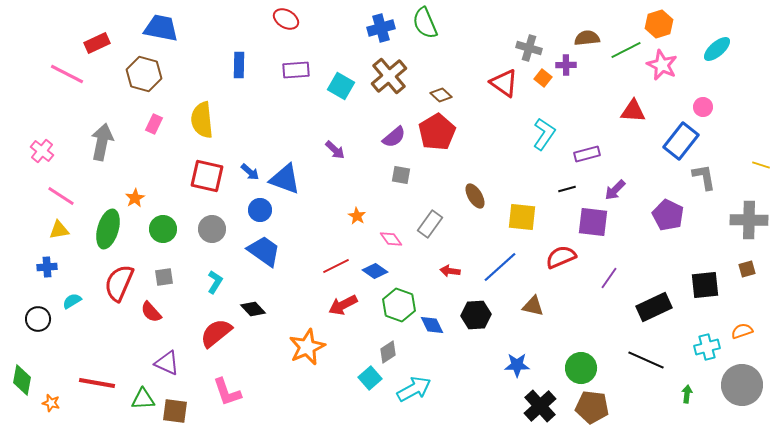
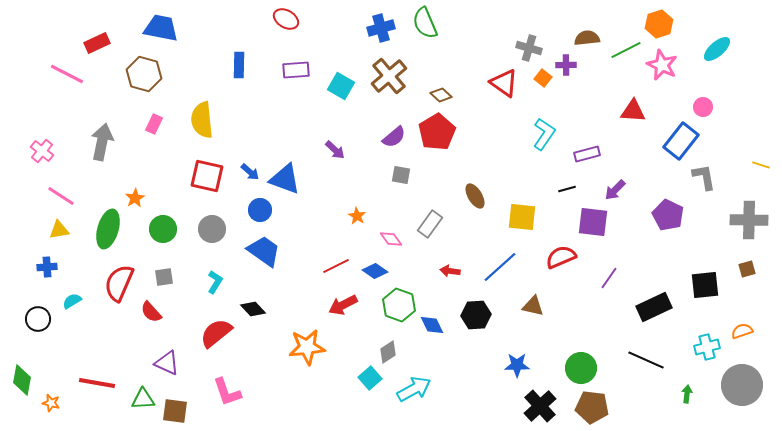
orange star at (307, 347): rotated 18 degrees clockwise
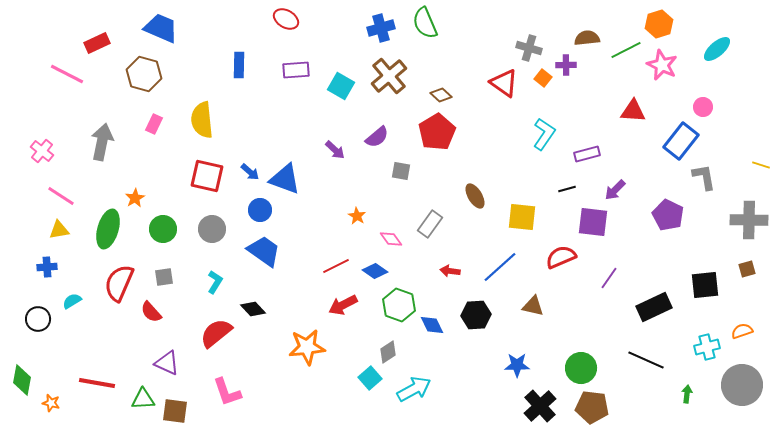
blue trapezoid at (161, 28): rotated 12 degrees clockwise
purple semicircle at (394, 137): moved 17 px left
gray square at (401, 175): moved 4 px up
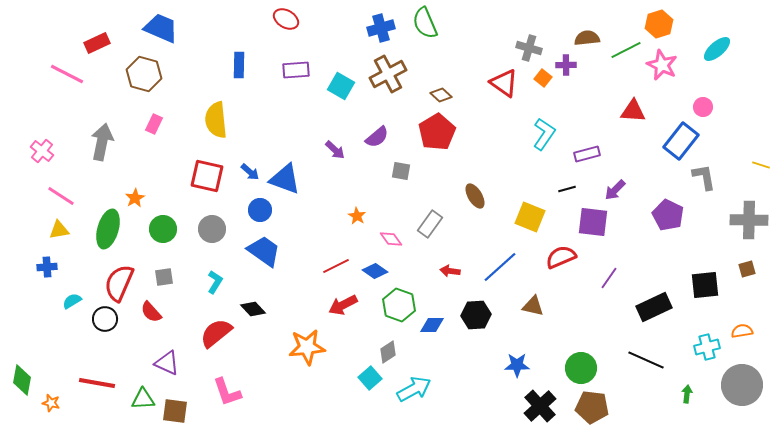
brown cross at (389, 76): moved 1 px left, 2 px up; rotated 12 degrees clockwise
yellow semicircle at (202, 120): moved 14 px right
yellow square at (522, 217): moved 8 px right; rotated 16 degrees clockwise
black circle at (38, 319): moved 67 px right
blue diamond at (432, 325): rotated 65 degrees counterclockwise
orange semicircle at (742, 331): rotated 10 degrees clockwise
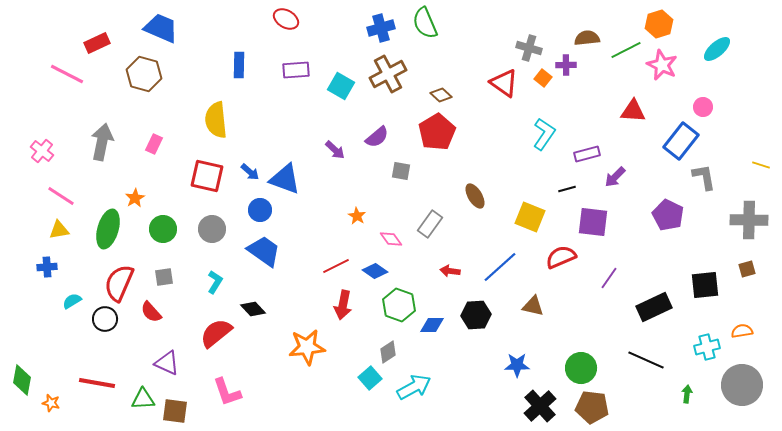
pink rectangle at (154, 124): moved 20 px down
purple arrow at (615, 190): moved 13 px up
red arrow at (343, 305): rotated 52 degrees counterclockwise
cyan arrow at (414, 389): moved 2 px up
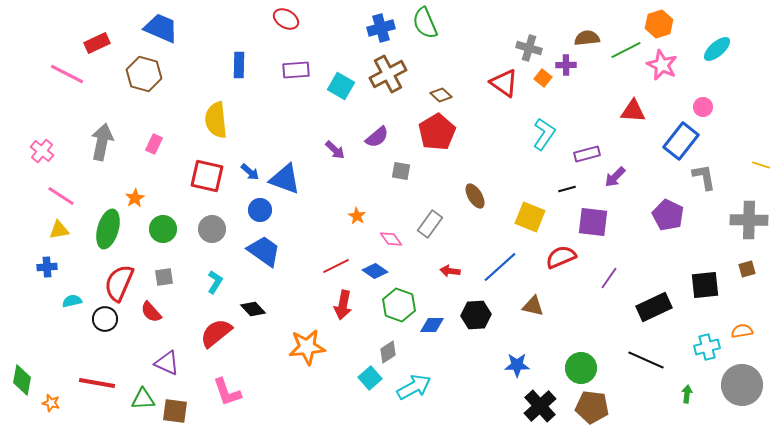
cyan semicircle at (72, 301): rotated 18 degrees clockwise
